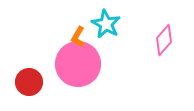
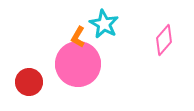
cyan star: moved 2 px left
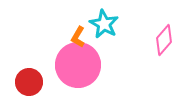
pink circle: moved 1 px down
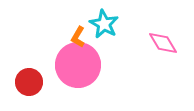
pink diamond: moved 1 px left, 3 px down; rotated 72 degrees counterclockwise
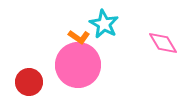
orange L-shape: moved 1 px right; rotated 85 degrees counterclockwise
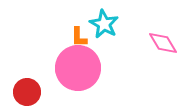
orange L-shape: rotated 55 degrees clockwise
pink circle: moved 3 px down
red circle: moved 2 px left, 10 px down
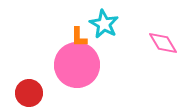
pink circle: moved 1 px left, 3 px up
red circle: moved 2 px right, 1 px down
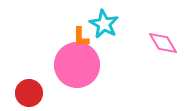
orange L-shape: moved 2 px right
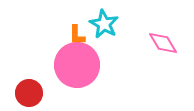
orange L-shape: moved 4 px left, 2 px up
